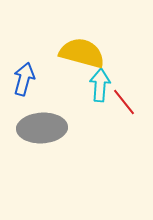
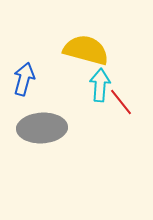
yellow semicircle: moved 4 px right, 3 px up
red line: moved 3 px left
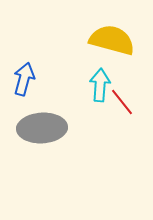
yellow semicircle: moved 26 px right, 10 px up
red line: moved 1 px right
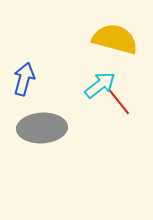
yellow semicircle: moved 3 px right, 1 px up
cyan arrow: rotated 48 degrees clockwise
red line: moved 3 px left
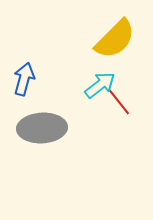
yellow semicircle: rotated 120 degrees clockwise
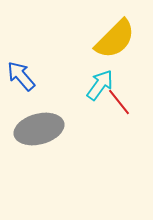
blue arrow: moved 3 px left, 3 px up; rotated 56 degrees counterclockwise
cyan arrow: rotated 16 degrees counterclockwise
gray ellipse: moved 3 px left, 1 px down; rotated 12 degrees counterclockwise
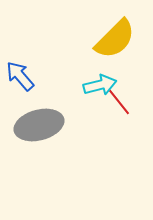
blue arrow: moved 1 px left
cyan arrow: rotated 40 degrees clockwise
gray ellipse: moved 4 px up
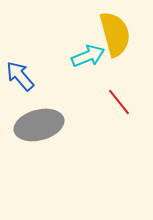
yellow semicircle: moved 5 px up; rotated 60 degrees counterclockwise
cyan arrow: moved 12 px left, 29 px up; rotated 8 degrees counterclockwise
